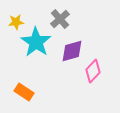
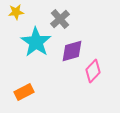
yellow star: moved 10 px up
orange rectangle: rotated 60 degrees counterclockwise
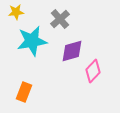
cyan star: moved 4 px left, 1 px up; rotated 28 degrees clockwise
orange rectangle: rotated 42 degrees counterclockwise
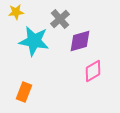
cyan star: moved 2 px right; rotated 20 degrees clockwise
purple diamond: moved 8 px right, 10 px up
pink diamond: rotated 15 degrees clockwise
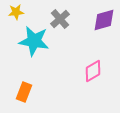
purple diamond: moved 24 px right, 21 px up
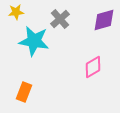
pink diamond: moved 4 px up
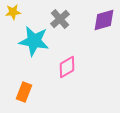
yellow star: moved 3 px left
pink diamond: moved 26 px left
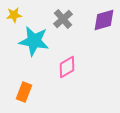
yellow star: moved 1 px right, 3 px down
gray cross: moved 3 px right
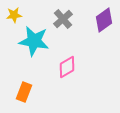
purple diamond: rotated 20 degrees counterclockwise
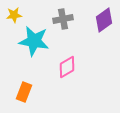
gray cross: rotated 30 degrees clockwise
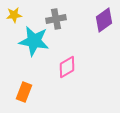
gray cross: moved 7 px left
